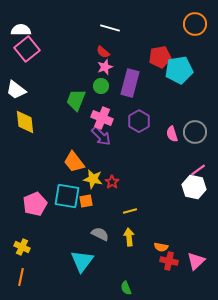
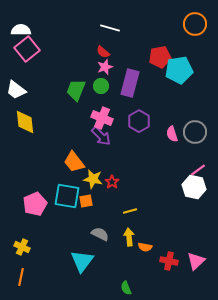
green trapezoid: moved 10 px up
orange semicircle: moved 16 px left
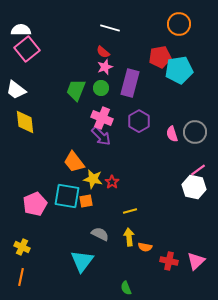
orange circle: moved 16 px left
green circle: moved 2 px down
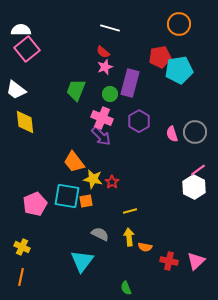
green circle: moved 9 px right, 6 px down
white hexagon: rotated 15 degrees clockwise
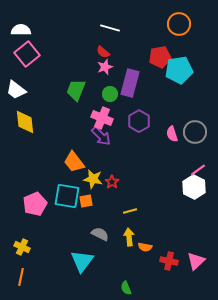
pink square: moved 5 px down
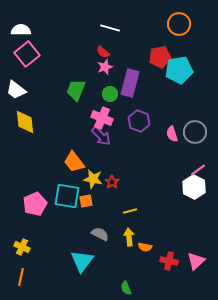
purple hexagon: rotated 10 degrees counterclockwise
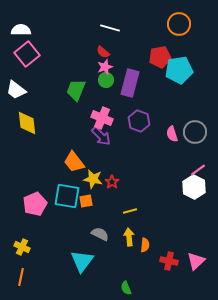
green circle: moved 4 px left, 14 px up
yellow diamond: moved 2 px right, 1 px down
orange semicircle: moved 2 px up; rotated 96 degrees counterclockwise
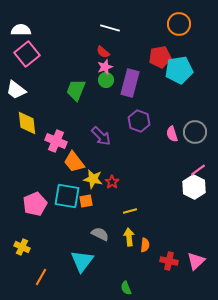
pink cross: moved 46 px left, 23 px down
orange line: moved 20 px right; rotated 18 degrees clockwise
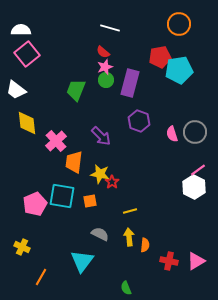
pink cross: rotated 25 degrees clockwise
orange trapezoid: rotated 45 degrees clockwise
yellow star: moved 7 px right, 5 px up
cyan square: moved 5 px left
orange square: moved 4 px right
pink triangle: rotated 12 degrees clockwise
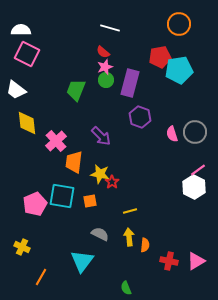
pink square: rotated 25 degrees counterclockwise
purple hexagon: moved 1 px right, 4 px up
